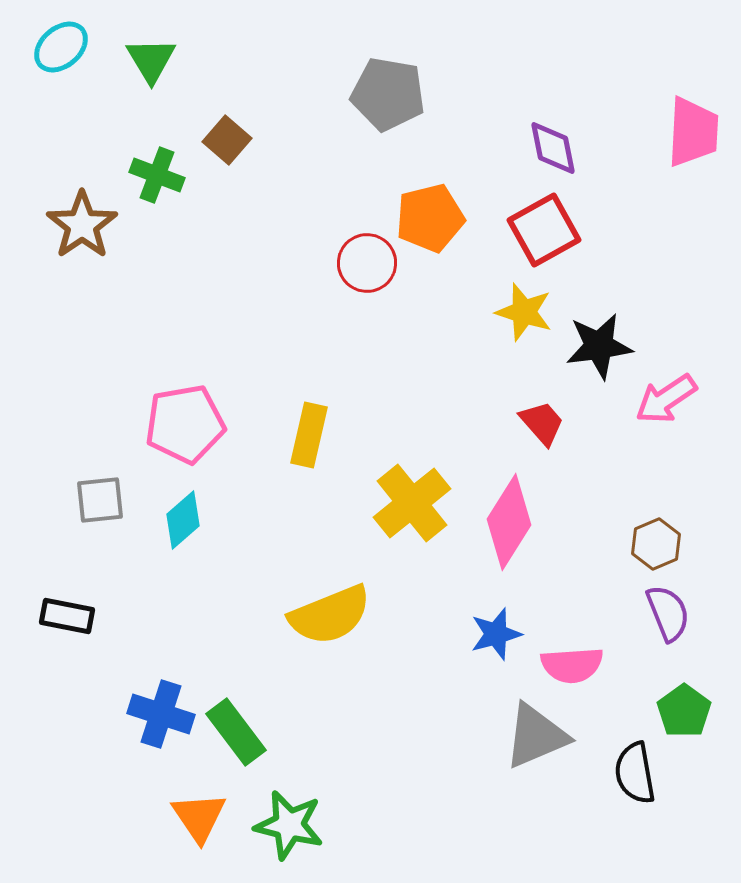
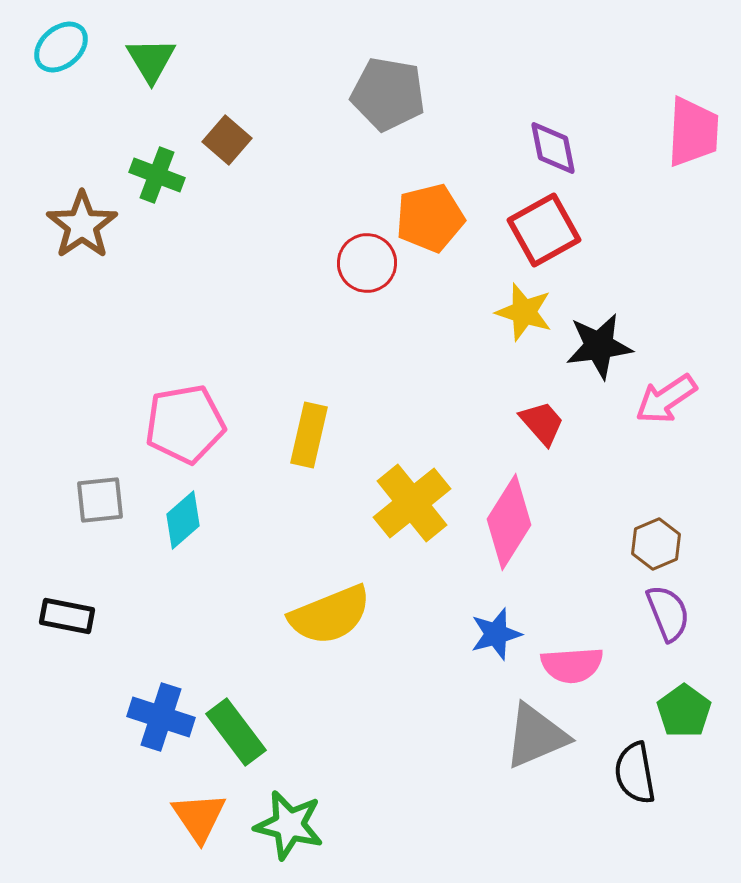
blue cross: moved 3 px down
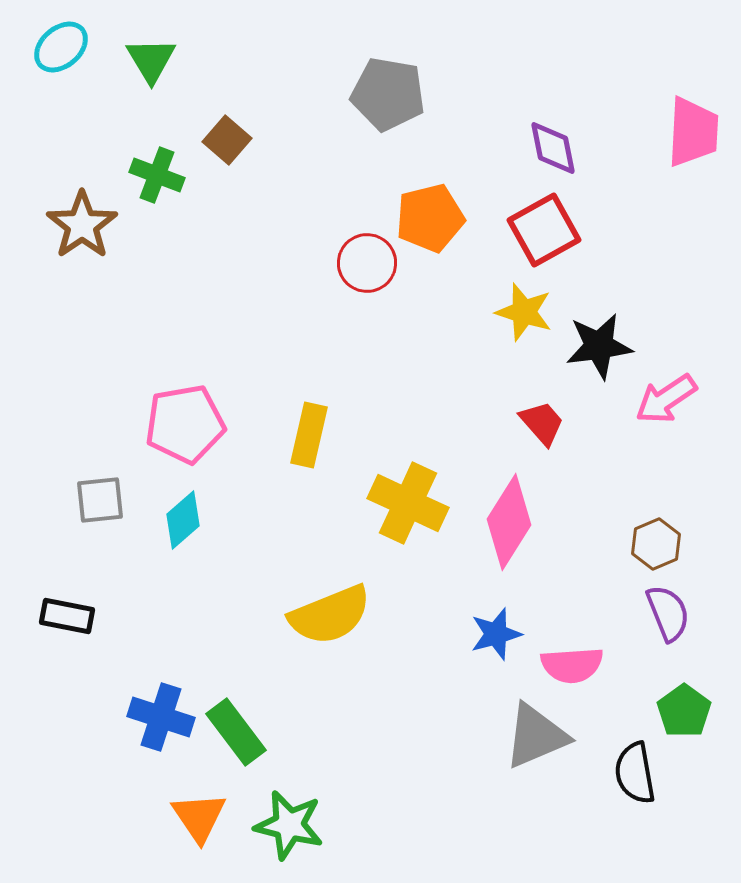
yellow cross: moved 4 px left; rotated 26 degrees counterclockwise
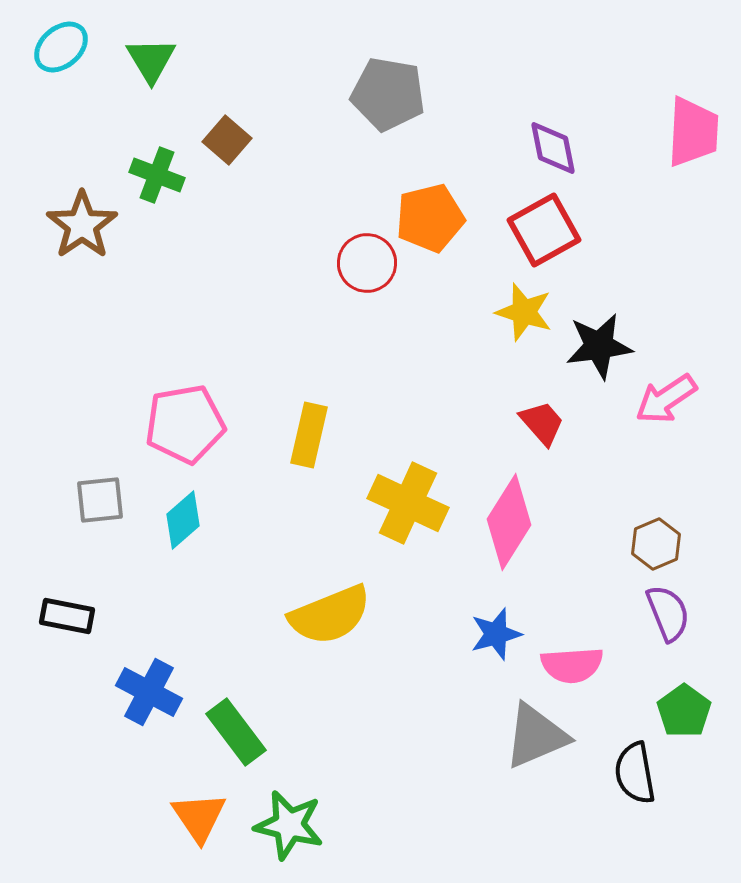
blue cross: moved 12 px left, 25 px up; rotated 10 degrees clockwise
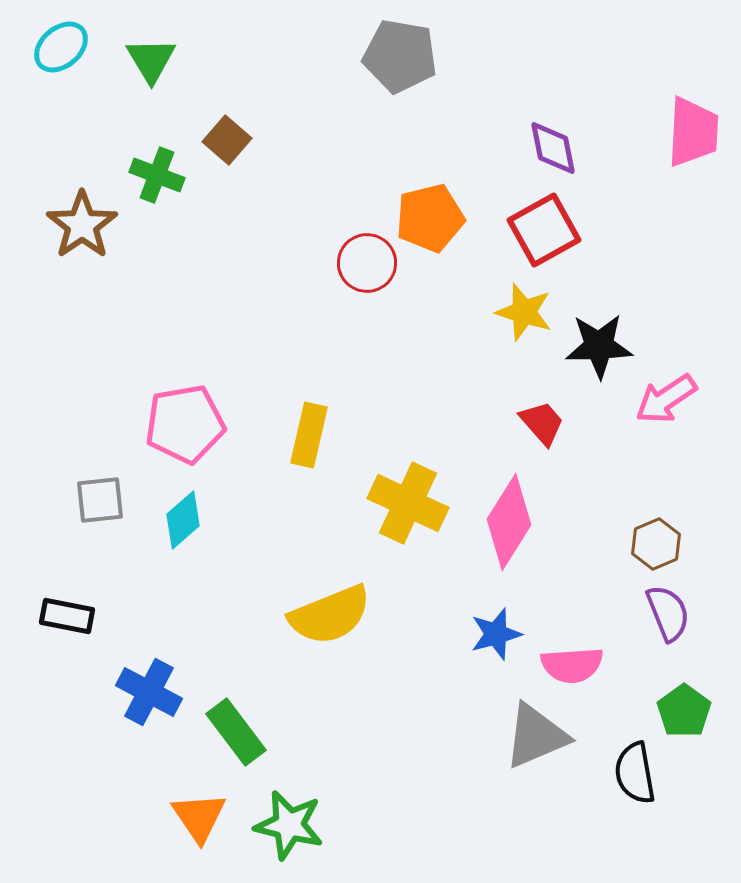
gray pentagon: moved 12 px right, 38 px up
black star: rotated 6 degrees clockwise
